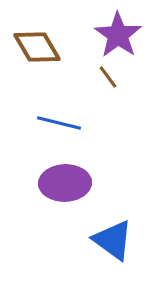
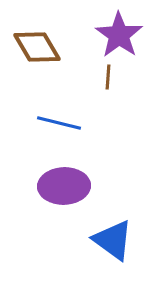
purple star: moved 1 px right
brown line: rotated 40 degrees clockwise
purple ellipse: moved 1 px left, 3 px down
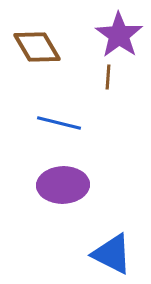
purple ellipse: moved 1 px left, 1 px up
blue triangle: moved 1 px left, 14 px down; rotated 9 degrees counterclockwise
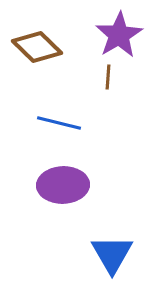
purple star: rotated 6 degrees clockwise
brown diamond: rotated 15 degrees counterclockwise
blue triangle: rotated 33 degrees clockwise
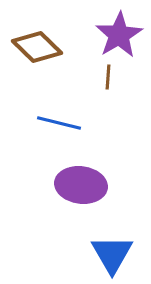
purple ellipse: moved 18 px right; rotated 9 degrees clockwise
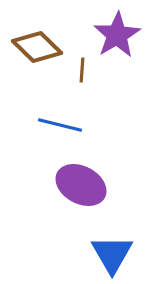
purple star: moved 2 px left
brown line: moved 26 px left, 7 px up
blue line: moved 1 px right, 2 px down
purple ellipse: rotated 21 degrees clockwise
